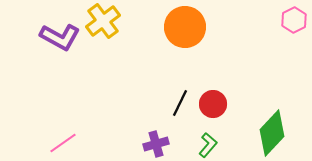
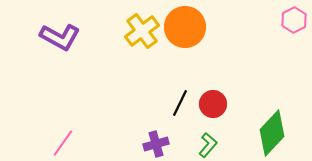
yellow cross: moved 39 px right, 10 px down
pink line: rotated 20 degrees counterclockwise
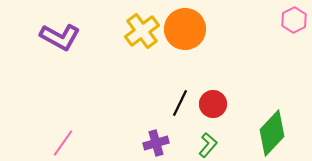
orange circle: moved 2 px down
purple cross: moved 1 px up
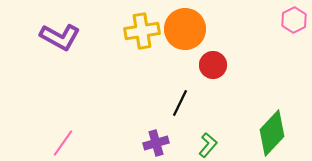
yellow cross: rotated 28 degrees clockwise
red circle: moved 39 px up
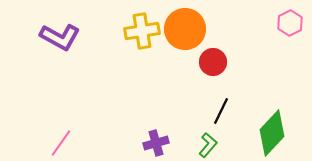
pink hexagon: moved 4 px left, 3 px down
red circle: moved 3 px up
black line: moved 41 px right, 8 px down
pink line: moved 2 px left
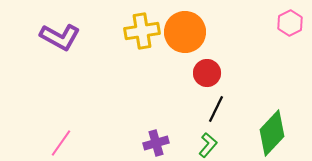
orange circle: moved 3 px down
red circle: moved 6 px left, 11 px down
black line: moved 5 px left, 2 px up
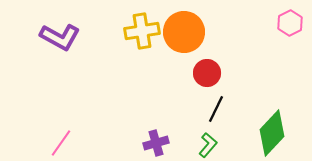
orange circle: moved 1 px left
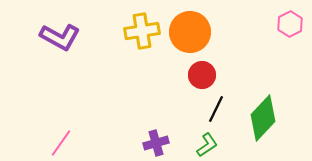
pink hexagon: moved 1 px down
orange circle: moved 6 px right
red circle: moved 5 px left, 2 px down
green diamond: moved 9 px left, 15 px up
green L-shape: moved 1 px left; rotated 15 degrees clockwise
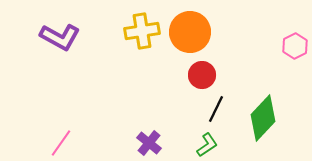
pink hexagon: moved 5 px right, 22 px down
purple cross: moved 7 px left; rotated 35 degrees counterclockwise
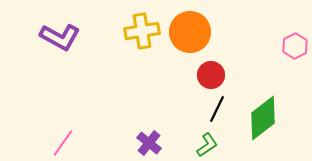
red circle: moved 9 px right
black line: moved 1 px right
green diamond: rotated 9 degrees clockwise
pink line: moved 2 px right
